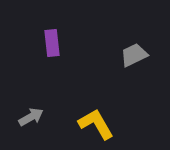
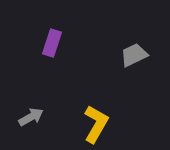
purple rectangle: rotated 24 degrees clockwise
yellow L-shape: rotated 60 degrees clockwise
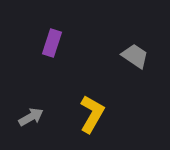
gray trapezoid: moved 1 px right, 1 px down; rotated 60 degrees clockwise
yellow L-shape: moved 4 px left, 10 px up
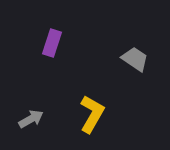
gray trapezoid: moved 3 px down
gray arrow: moved 2 px down
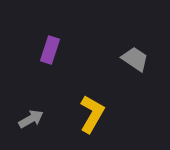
purple rectangle: moved 2 px left, 7 px down
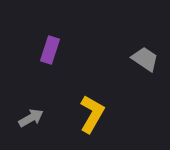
gray trapezoid: moved 10 px right
gray arrow: moved 1 px up
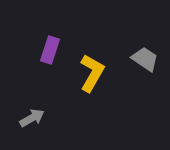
yellow L-shape: moved 41 px up
gray arrow: moved 1 px right
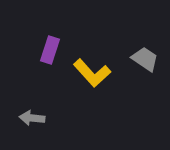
yellow L-shape: rotated 108 degrees clockwise
gray arrow: rotated 145 degrees counterclockwise
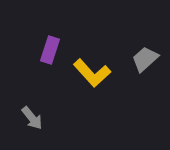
gray trapezoid: rotated 76 degrees counterclockwise
gray arrow: rotated 135 degrees counterclockwise
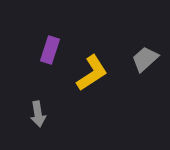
yellow L-shape: rotated 81 degrees counterclockwise
gray arrow: moved 6 px right, 4 px up; rotated 30 degrees clockwise
